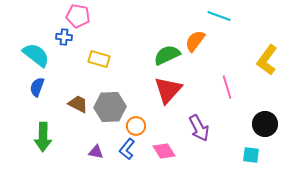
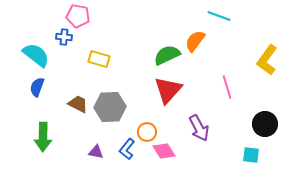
orange circle: moved 11 px right, 6 px down
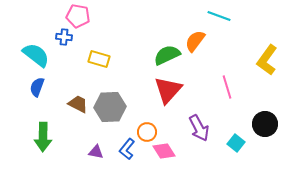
cyan square: moved 15 px left, 12 px up; rotated 30 degrees clockwise
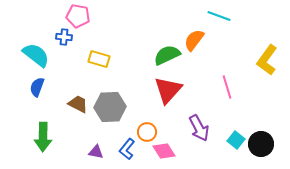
orange semicircle: moved 1 px left, 1 px up
black circle: moved 4 px left, 20 px down
cyan square: moved 3 px up
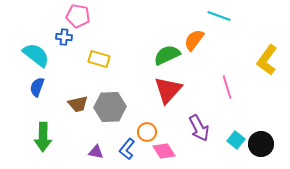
brown trapezoid: rotated 140 degrees clockwise
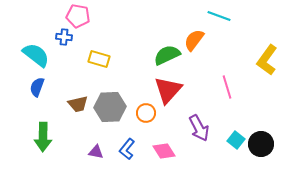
orange circle: moved 1 px left, 19 px up
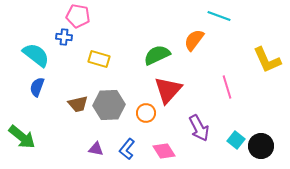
green semicircle: moved 10 px left
yellow L-shape: rotated 60 degrees counterclockwise
gray hexagon: moved 1 px left, 2 px up
green arrow: moved 21 px left; rotated 52 degrees counterclockwise
black circle: moved 2 px down
purple triangle: moved 3 px up
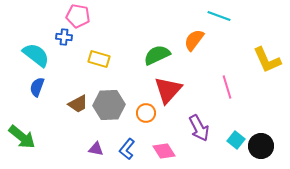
brown trapezoid: rotated 15 degrees counterclockwise
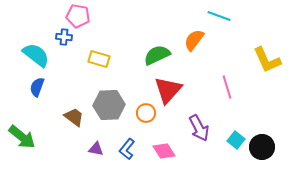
brown trapezoid: moved 4 px left, 13 px down; rotated 115 degrees counterclockwise
black circle: moved 1 px right, 1 px down
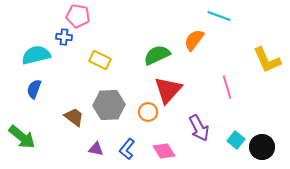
cyan semicircle: rotated 52 degrees counterclockwise
yellow rectangle: moved 1 px right, 1 px down; rotated 10 degrees clockwise
blue semicircle: moved 3 px left, 2 px down
orange circle: moved 2 px right, 1 px up
